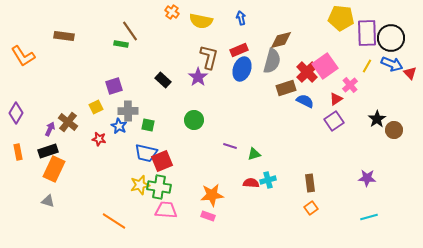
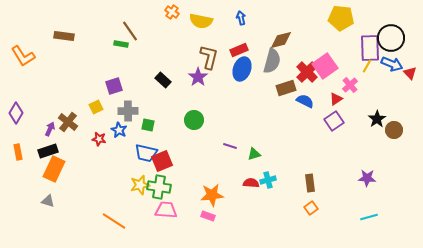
purple rectangle at (367, 33): moved 3 px right, 15 px down
blue star at (119, 126): moved 4 px down
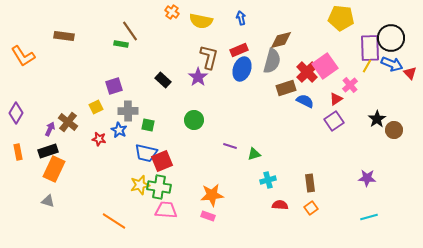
red semicircle at (251, 183): moved 29 px right, 22 px down
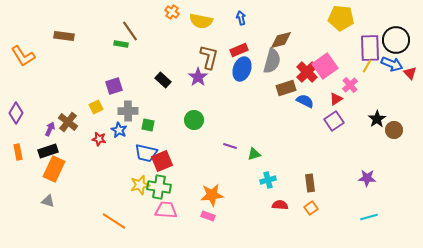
black circle at (391, 38): moved 5 px right, 2 px down
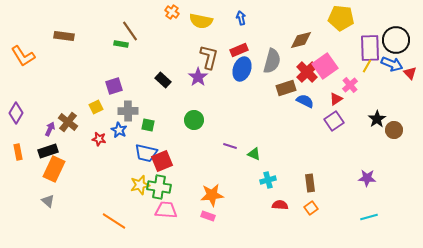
brown diamond at (281, 40): moved 20 px right
green triangle at (254, 154): rotated 40 degrees clockwise
gray triangle at (48, 201): rotated 24 degrees clockwise
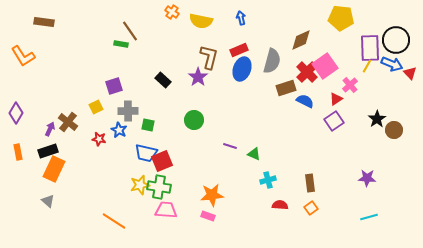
brown rectangle at (64, 36): moved 20 px left, 14 px up
brown diamond at (301, 40): rotated 10 degrees counterclockwise
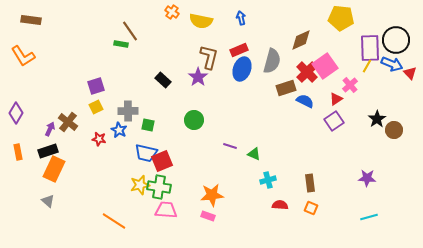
brown rectangle at (44, 22): moved 13 px left, 2 px up
purple square at (114, 86): moved 18 px left
orange square at (311, 208): rotated 32 degrees counterclockwise
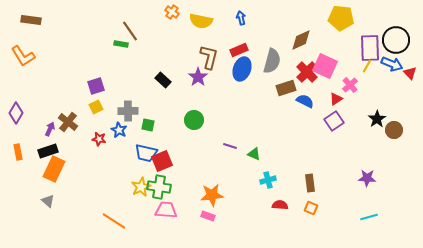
pink square at (325, 66): rotated 30 degrees counterclockwise
yellow star at (140, 185): moved 1 px right, 2 px down; rotated 12 degrees counterclockwise
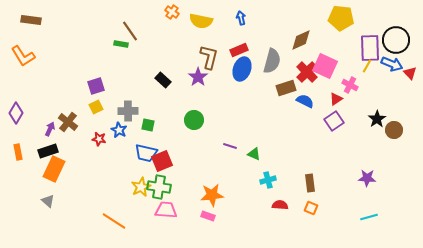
pink cross at (350, 85): rotated 21 degrees counterclockwise
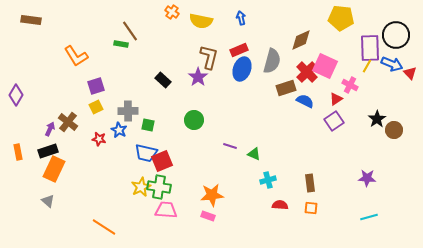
black circle at (396, 40): moved 5 px up
orange L-shape at (23, 56): moved 53 px right
purple diamond at (16, 113): moved 18 px up
orange square at (311, 208): rotated 16 degrees counterclockwise
orange line at (114, 221): moved 10 px left, 6 px down
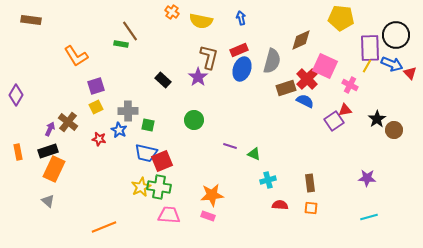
red cross at (307, 72): moved 7 px down
red triangle at (336, 99): moved 9 px right, 11 px down; rotated 24 degrees clockwise
pink trapezoid at (166, 210): moved 3 px right, 5 px down
orange line at (104, 227): rotated 55 degrees counterclockwise
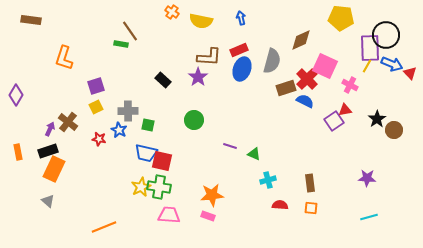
black circle at (396, 35): moved 10 px left
orange L-shape at (76, 56): moved 12 px left, 2 px down; rotated 50 degrees clockwise
brown L-shape at (209, 57): rotated 80 degrees clockwise
red square at (162, 161): rotated 35 degrees clockwise
